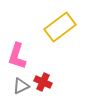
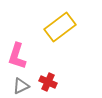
red cross: moved 5 px right
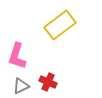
yellow rectangle: moved 2 px up
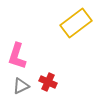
yellow rectangle: moved 16 px right, 2 px up
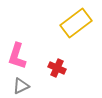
red cross: moved 9 px right, 14 px up
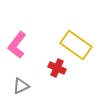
yellow rectangle: moved 22 px down; rotated 72 degrees clockwise
pink L-shape: moved 11 px up; rotated 20 degrees clockwise
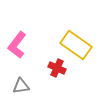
gray triangle: rotated 18 degrees clockwise
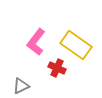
pink L-shape: moved 19 px right, 3 px up
gray triangle: rotated 18 degrees counterclockwise
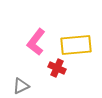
yellow rectangle: rotated 40 degrees counterclockwise
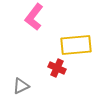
pink L-shape: moved 2 px left, 25 px up
